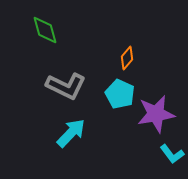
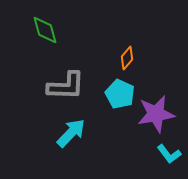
gray L-shape: rotated 24 degrees counterclockwise
cyan L-shape: moved 3 px left
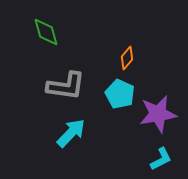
green diamond: moved 1 px right, 2 px down
gray L-shape: rotated 6 degrees clockwise
purple star: moved 2 px right
cyan L-shape: moved 8 px left, 5 px down; rotated 80 degrees counterclockwise
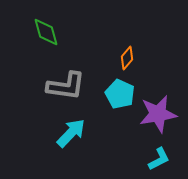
cyan L-shape: moved 2 px left
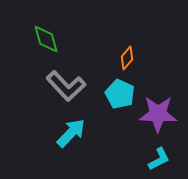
green diamond: moved 7 px down
gray L-shape: rotated 39 degrees clockwise
purple star: rotated 12 degrees clockwise
